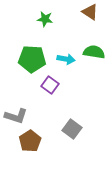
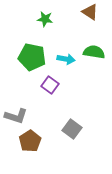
green pentagon: moved 2 px up; rotated 8 degrees clockwise
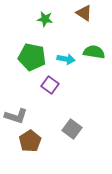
brown triangle: moved 6 px left, 1 px down
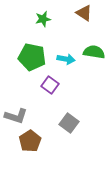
green star: moved 2 px left; rotated 21 degrees counterclockwise
gray square: moved 3 px left, 6 px up
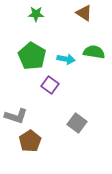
green star: moved 7 px left, 5 px up; rotated 14 degrees clockwise
green pentagon: moved 1 px up; rotated 20 degrees clockwise
gray square: moved 8 px right
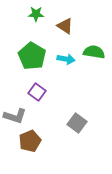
brown triangle: moved 19 px left, 13 px down
purple square: moved 13 px left, 7 px down
gray L-shape: moved 1 px left
brown pentagon: rotated 10 degrees clockwise
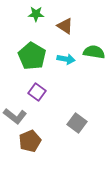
gray L-shape: rotated 20 degrees clockwise
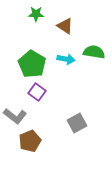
green pentagon: moved 8 px down
gray square: rotated 24 degrees clockwise
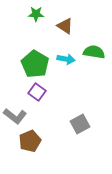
green pentagon: moved 3 px right
gray square: moved 3 px right, 1 px down
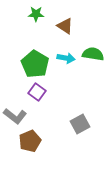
green semicircle: moved 1 px left, 2 px down
cyan arrow: moved 1 px up
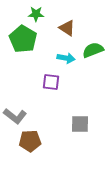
brown triangle: moved 2 px right, 2 px down
green semicircle: moved 4 px up; rotated 30 degrees counterclockwise
green pentagon: moved 12 px left, 25 px up
purple square: moved 14 px right, 10 px up; rotated 30 degrees counterclockwise
gray square: rotated 30 degrees clockwise
brown pentagon: rotated 20 degrees clockwise
